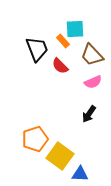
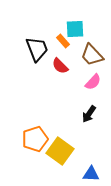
pink semicircle: rotated 24 degrees counterclockwise
yellow square: moved 5 px up
blue triangle: moved 11 px right
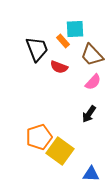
red semicircle: moved 1 px left, 1 px down; rotated 24 degrees counterclockwise
orange pentagon: moved 4 px right, 2 px up
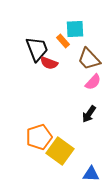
brown trapezoid: moved 3 px left, 4 px down
red semicircle: moved 10 px left, 4 px up
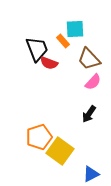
blue triangle: rotated 30 degrees counterclockwise
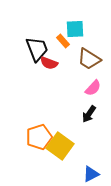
brown trapezoid: rotated 15 degrees counterclockwise
pink semicircle: moved 6 px down
yellow square: moved 5 px up
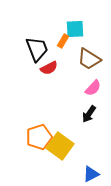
orange rectangle: rotated 72 degrees clockwise
red semicircle: moved 5 px down; rotated 48 degrees counterclockwise
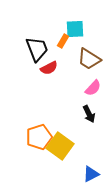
black arrow: rotated 60 degrees counterclockwise
